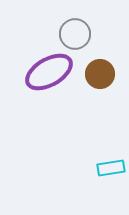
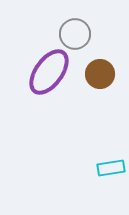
purple ellipse: rotated 24 degrees counterclockwise
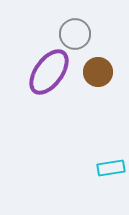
brown circle: moved 2 px left, 2 px up
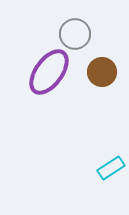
brown circle: moved 4 px right
cyan rectangle: rotated 24 degrees counterclockwise
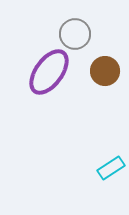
brown circle: moved 3 px right, 1 px up
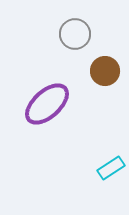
purple ellipse: moved 2 px left, 32 px down; rotated 12 degrees clockwise
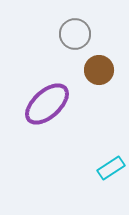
brown circle: moved 6 px left, 1 px up
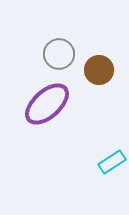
gray circle: moved 16 px left, 20 px down
cyan rectangle: moved 1 px right, 6 px up
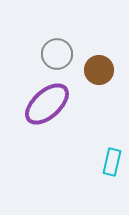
gray circle: moved 2 px left
cyan rectangle: rotated 44 degrees counterclockwise
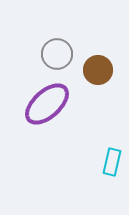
brown circle: moved 1 px left
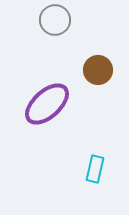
gray circle: moved 2 px left, 34 px up
cyan rectangle: moved 17 px left, 7 px down
